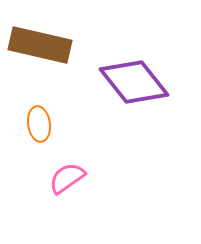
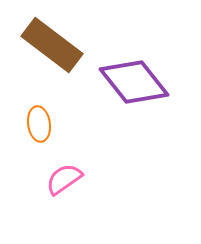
brown rectangle: moved 12 px right; rotated 24 degrees clockwise
pink semicircle: moved 3 px left, 1 px down
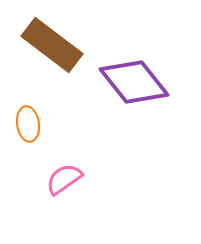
orange ellipse: moved 11 px left
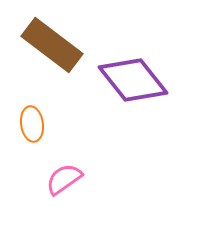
purple diamond: moved 1 px left, 2 px up
orange ellipse: moved 4 px right
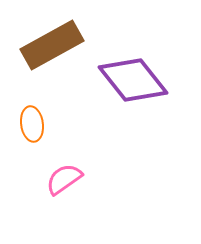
brown rectangle: rotated 66 degrees counterclockwise
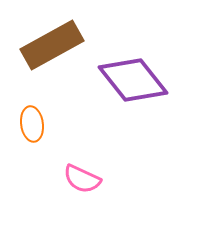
pink semicircle: moved 18 px right; rotated 120 degrees counterclockwise
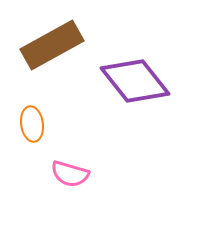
purple diamond: moved 2 px right, 1 px down
pink semicircle: moved 12 px left, 5 px up; rotated 9 degrees counterclockwise
